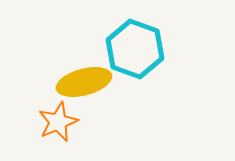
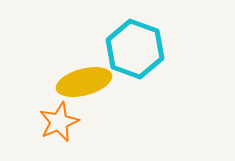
orange star: moved 1 px right
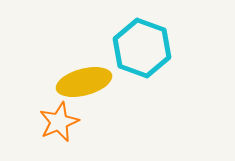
cyan hexagon: moved 7 px right, 1 px up
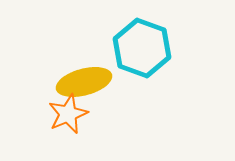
orange star: moved 9 px right, 8 px up
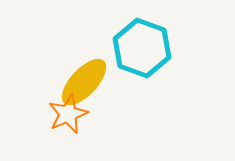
yellow ellipse: rotated 32 degrees counterclockwise
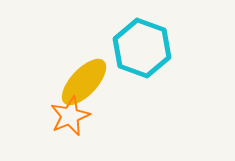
orange star: moved 2 px right, 2 px down
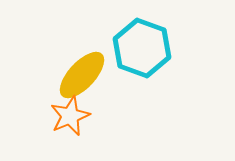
yellow ellipse: moved 2 px left, 7 px up
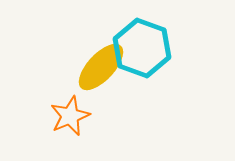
yellow ellipse: moved 19 px right, 8 px up
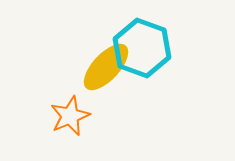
yellow ellipse: moved 5 px right
